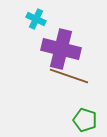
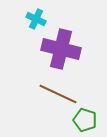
brown line: moved 11 px left, 18 px down; rotated 6 degrees clockwise
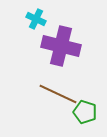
purple cross: moved 3 px up
green pentagon: moved 8 px up
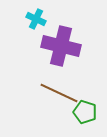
brown line: moved 1 px right, 1 px up
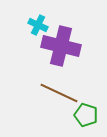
cyan cross: moved 2 px right, 6 px down
green pentagon: moved 1 px right, 3 px down
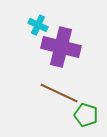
purple cross: moved 1 px down
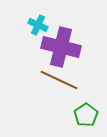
brown line: moved 13 px up
green pentagon: rotated 20 degrees clockwise
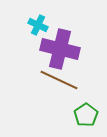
purple cross: moved 1 px left, 2 px down
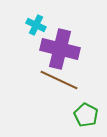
cyan cross: moved 2 px left
green pentagon: rotated 10 degrees counterclockwise
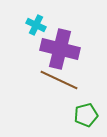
green pentagon: rotated 30 degrees clockwise
